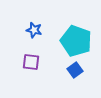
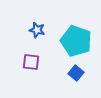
blue star: moved 3 px right
blue square: moved 1 px right, 3 px down; rotated 14 degrees counterclockwise
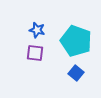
purple square: moved 4 px right, 9 px up
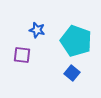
purple square: moved 13 px left, 2 px down
blue square: moved 4 px left
